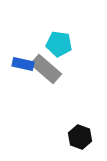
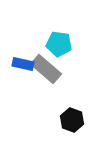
black hexagon: moved 8 px left, 17 px up
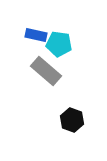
blue rectangle: moved 13 px right, 29 px up
gray rectangle: moved 2 px down
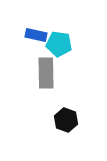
gray rectangle: moved 2 px down; rotated 48 degrees clockwise
black hexagon: moved 6 px left
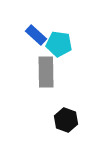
blue rectangle: rotated 30 degrees clockwise
gray rectangle: moved 1 px up
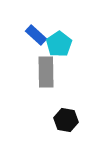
cyan pentagon: rotated 30 degrees clockwise
black hexagon: rotated 10 degrees counterclockwise
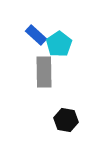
gray rectangle: moved 2 px left
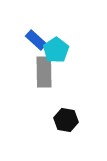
blue rectangle: moved 5 px down
cyan pentagon: moved 3 px left, 6 px down
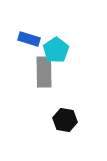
blue rectangle: moved 7 px left, 1 px up; rotated 25 degrees counterclockwise
black hexagon: moved 1 px left
